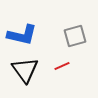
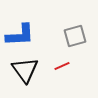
blue L-shape: moved 2 px left; rotated 16 degrees counterclockwise
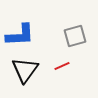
black triangle: rotated 12 degrees clockwise
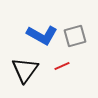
blue L-shape: moved 22 px right; rotated 32 degrees clockwise
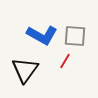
gray square: rotated 20 degrees clockwise
red line: moved 3 px right, 5 px up; rotated 35 degrees counterclockwise
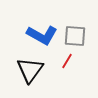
red line: moved 2 px right
black triangle: moved 5 px right
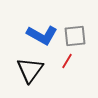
gray square: rotated 10 degrees counterclockwise
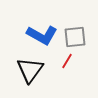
gray square: moved 1 px down
